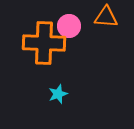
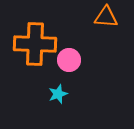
pink circle: moved 34 px down
orange cross: moved 9 px left, 1 px down
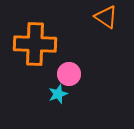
orange triangle: rotated 30 degrees clockwise
pink circle: moved 14 px down
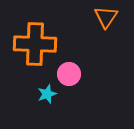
orange triangle: rotated 30 degrees clockwise
cyan star: moved 11 px left
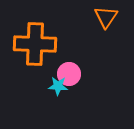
cyan star: moved 11 px right, 8 px up; rotated 24 degrees clockwise
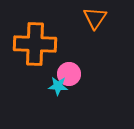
orange triangle: moved 11 px left, 1 px down
